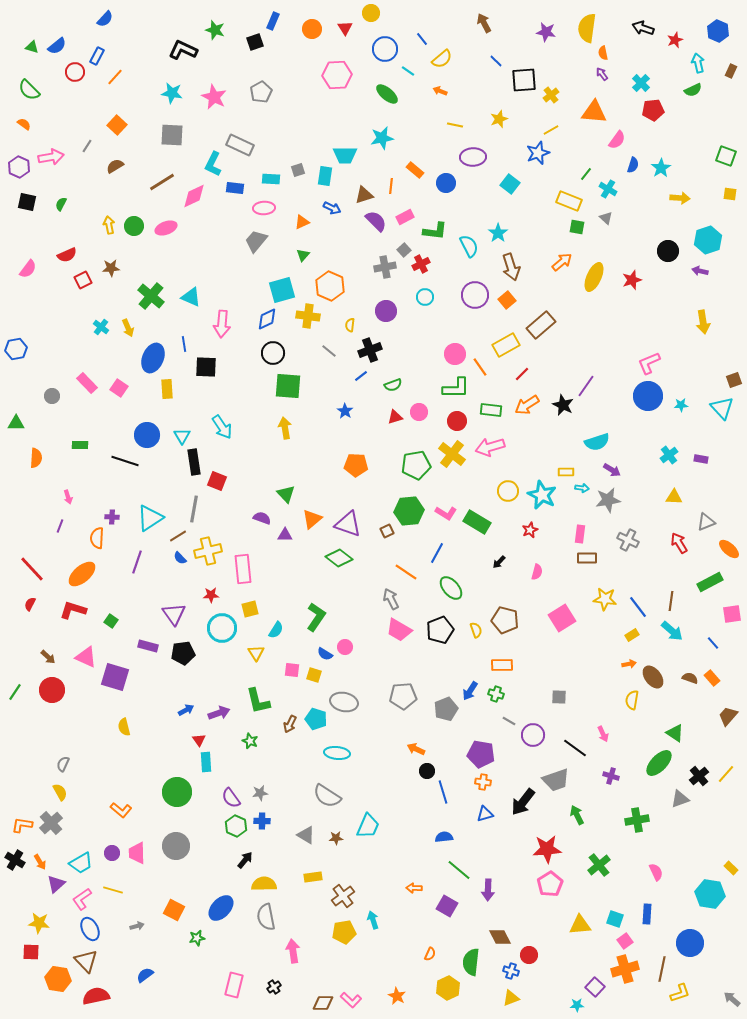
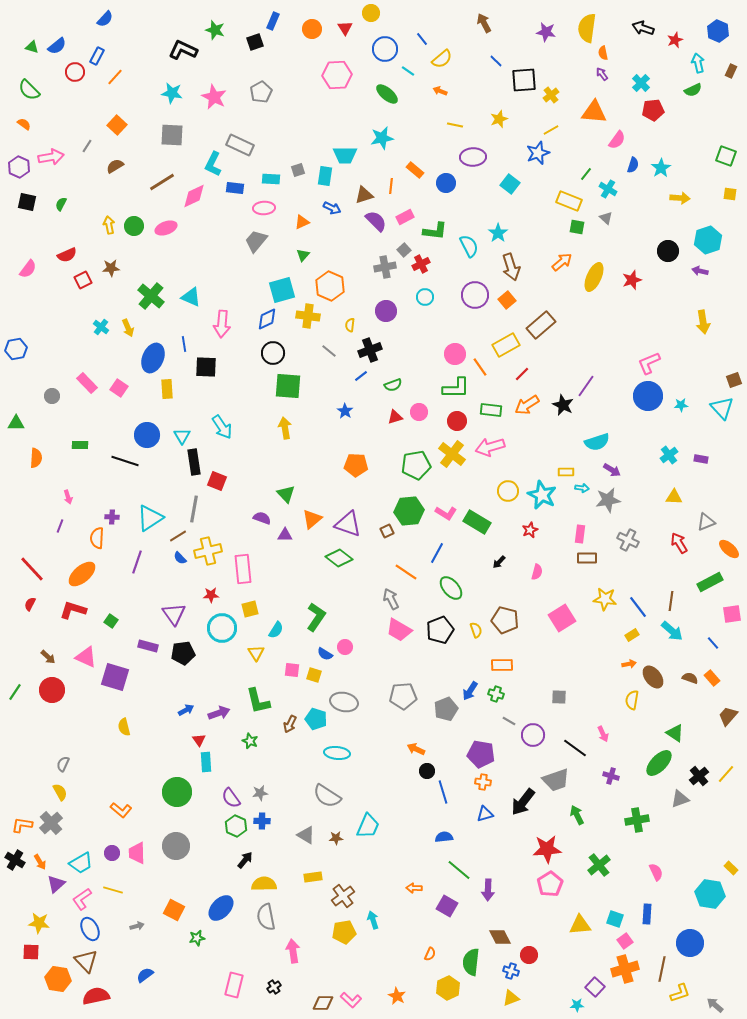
gray arrow at (732, 999): moved 17 px left, 6 px down
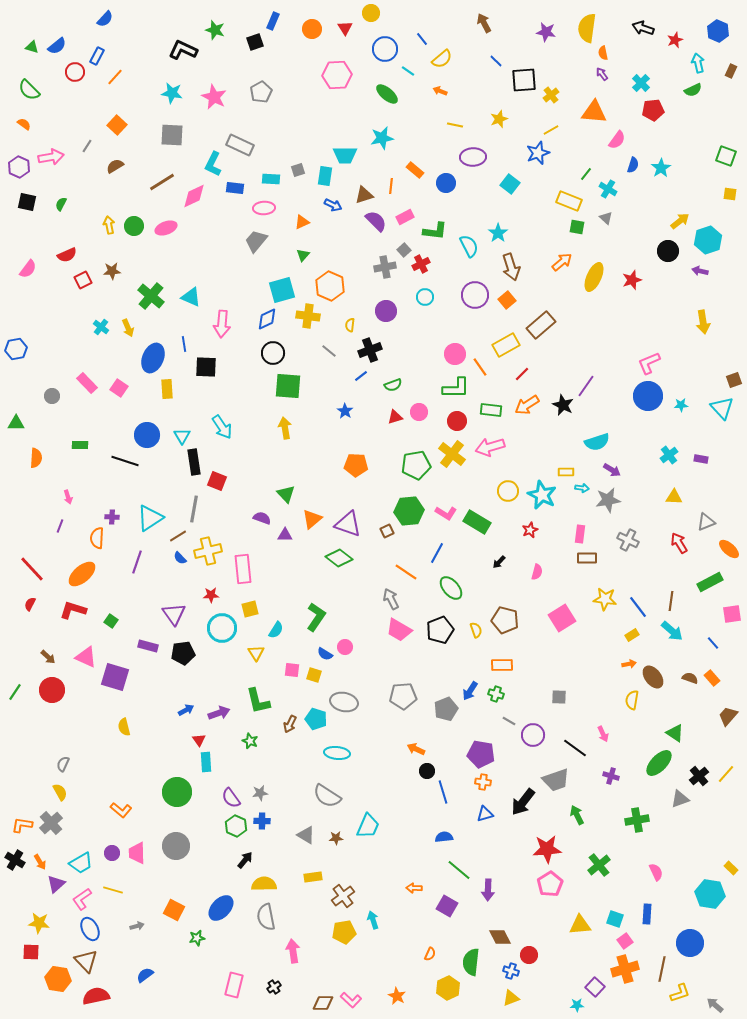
yellow arrow at (680, 198): moved 23 px down; rotated 42 degrees counterclockwise
blue arrow at (332, 208): moved 1 px right, 3 px up
brown star at (111, 268): moved 1 px right, 3 px down
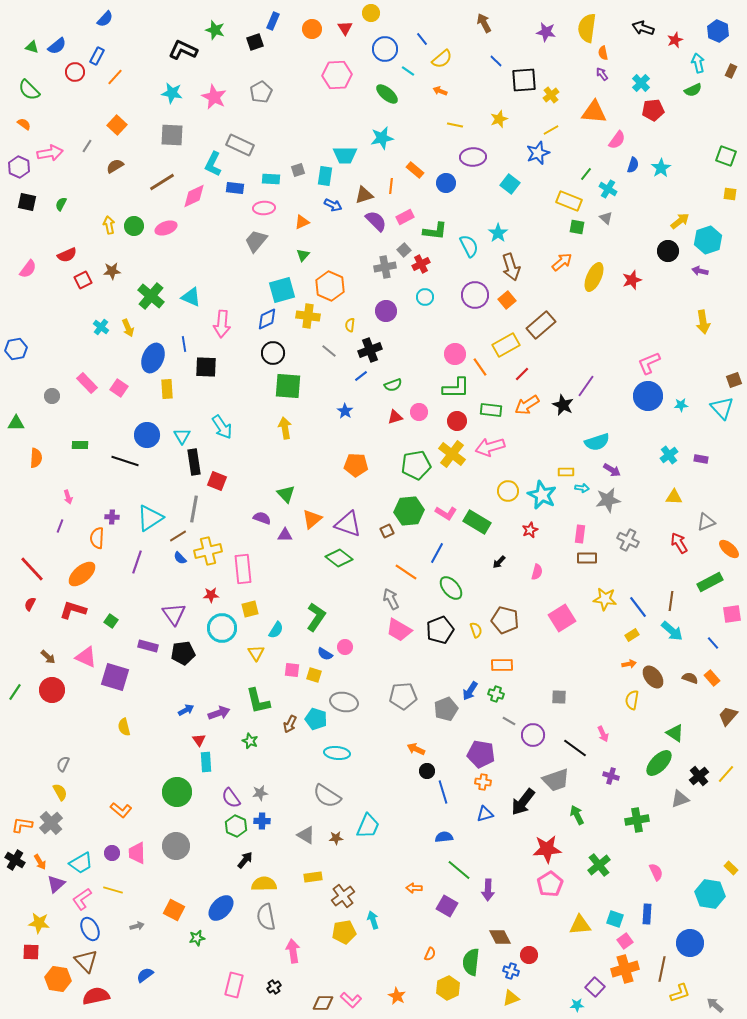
pink arrow at (51, 157): moved 1 px left, 4 px up
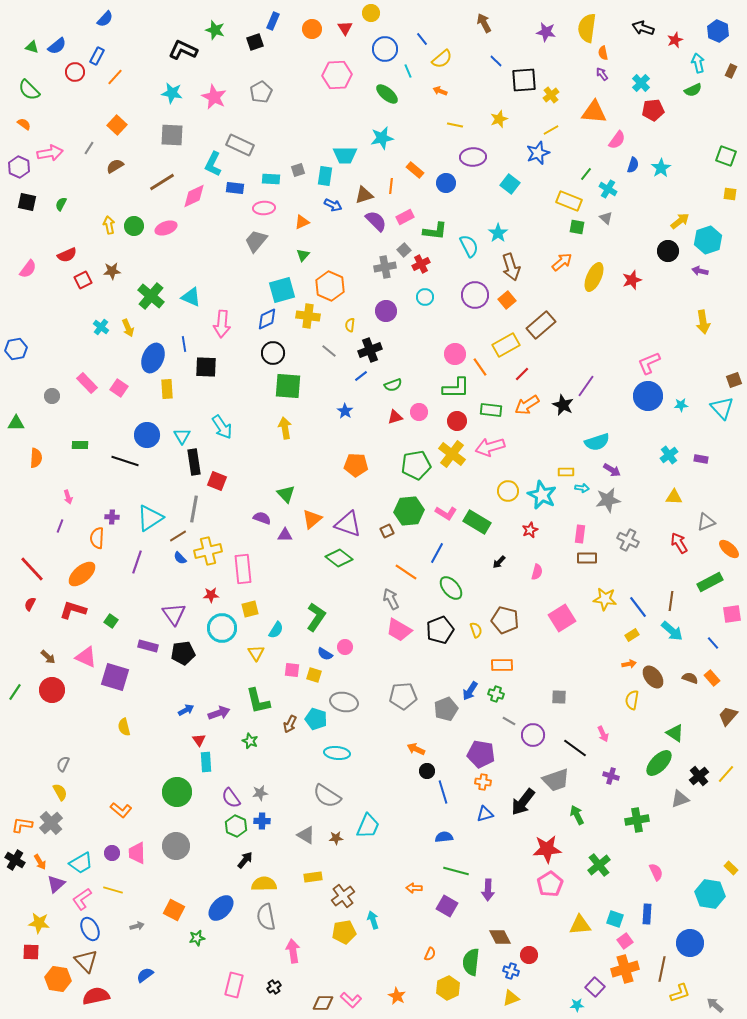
cyan line at (408, 71): rotated 32 degrees clockwise
gray line at (87, 146): moved 2 px right, 2 px down
green line at (459, 870): moved 3 px left, 1 px down; rotated 25 degrees counterclockwise
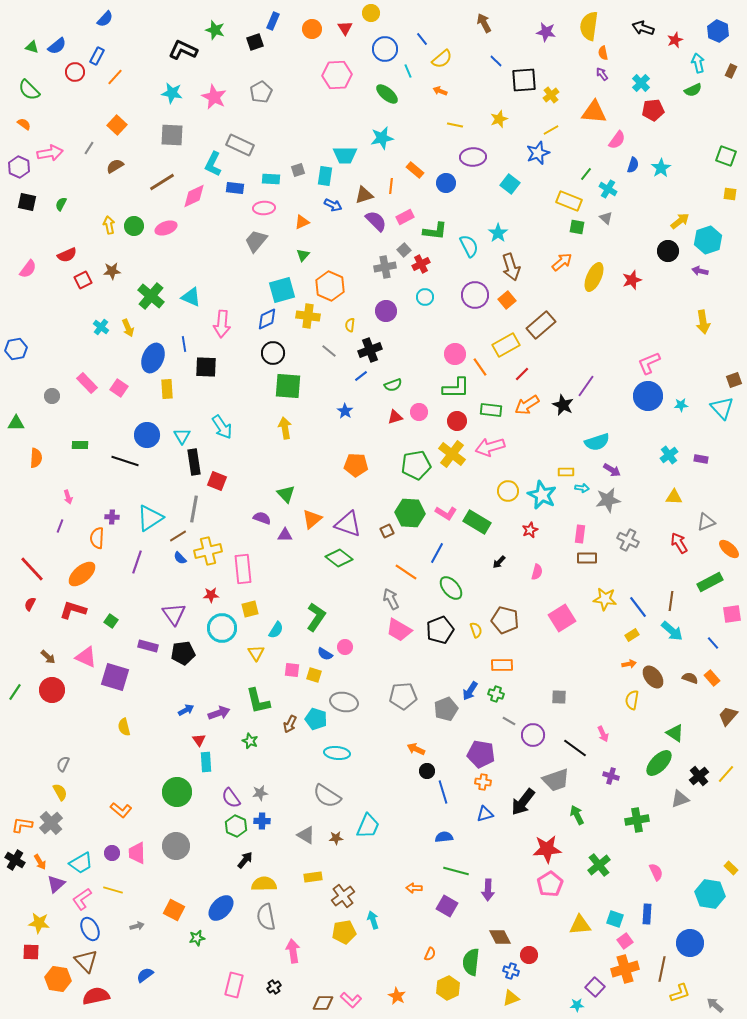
yellow semicircle at (587, 28): moved 2 px right, 2 px up
green hexagon at (409, 511): moved 1 px right, 2 px down; rotated 8 degrees clockwise
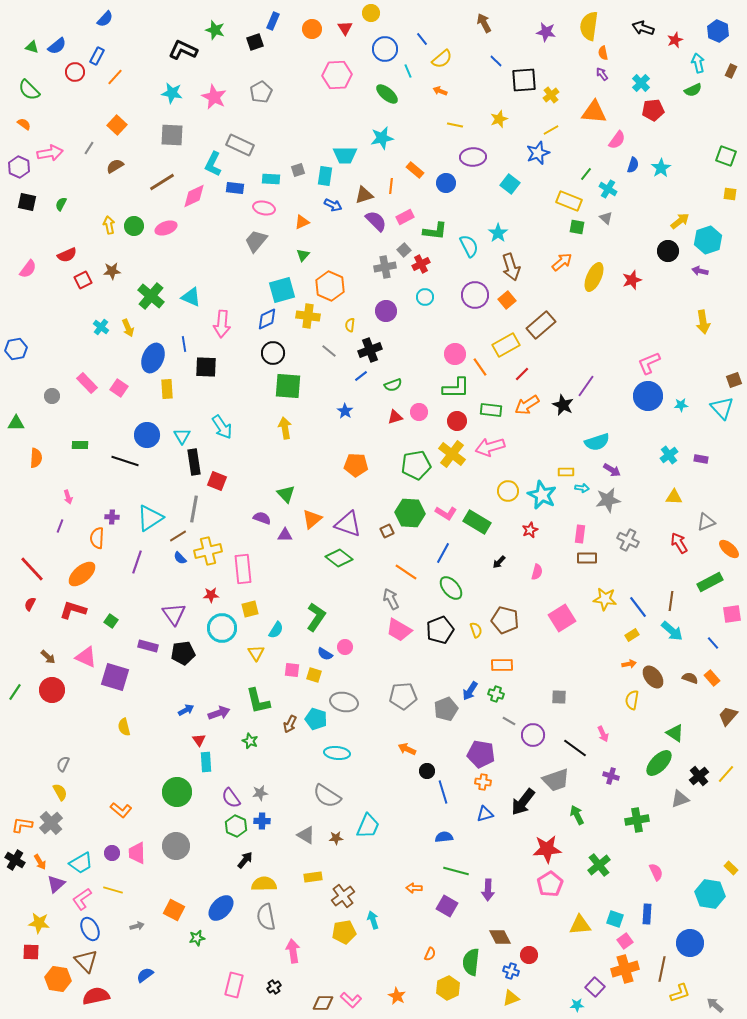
pink ellipse at (264, 208): rotated 15 degrees clockwise
blue line at (437, 553): moved 6 px right
orange arrow at (416, 749): moved 9 px left
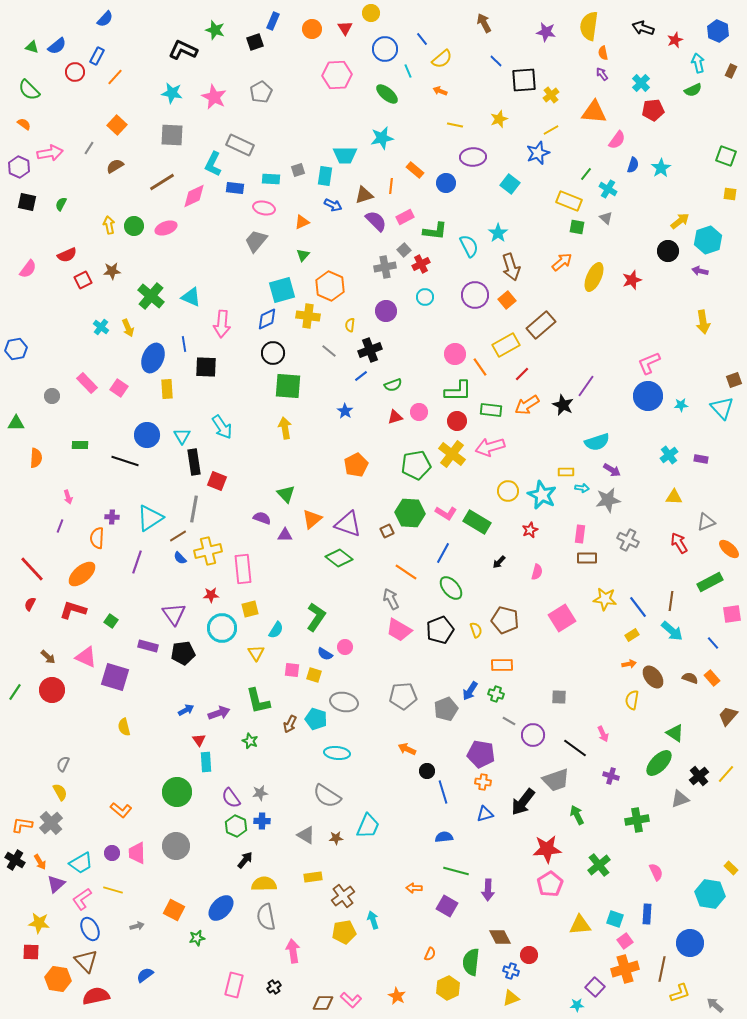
green L-shape at (456, 388): moved 2 px right, 3 px down
orange pentagon at (356, 465): rotated 30 degrees counterclockwise
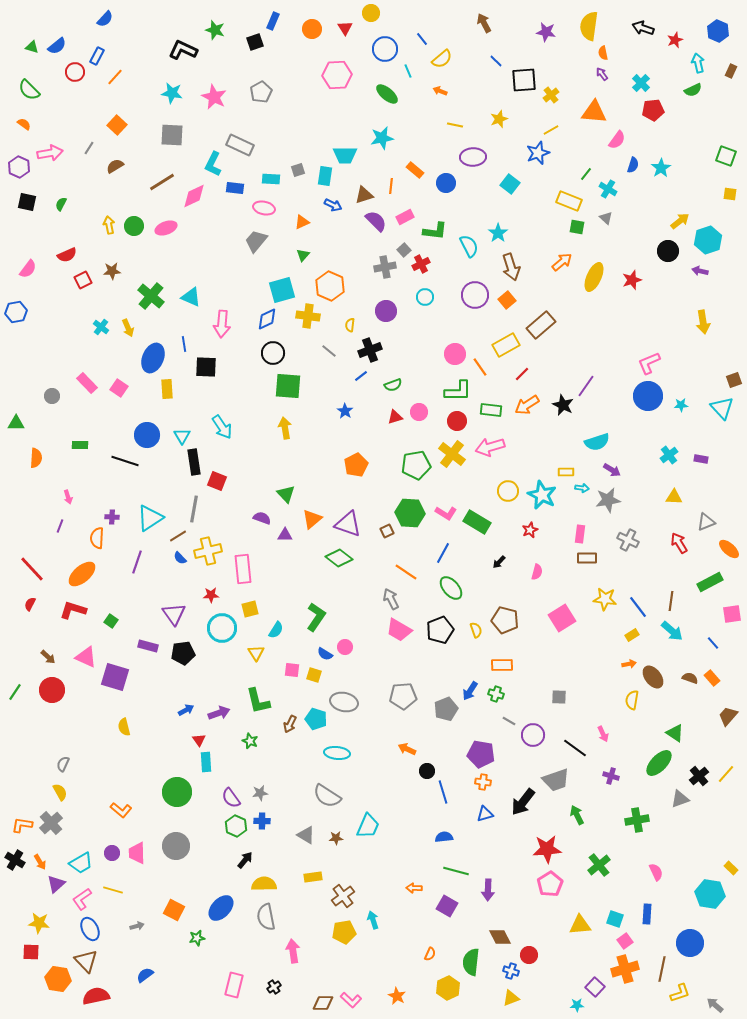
blue hexagon at (16, 349): moved 37 px up
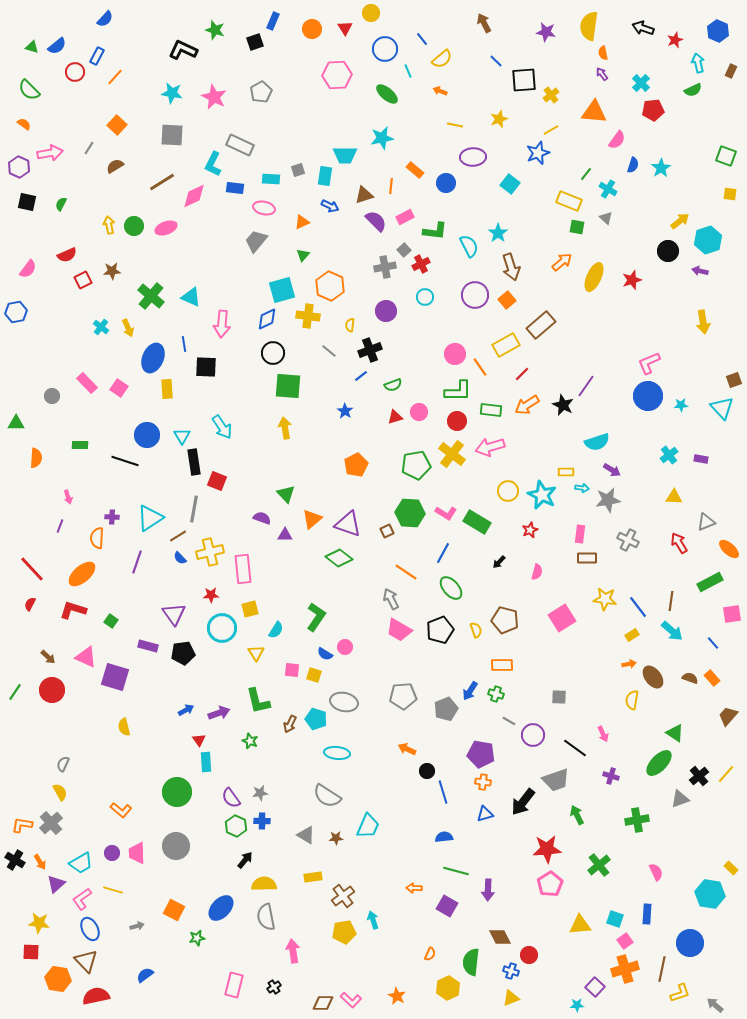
blue arrow at (333, 205): moved 3 px left, 1 px down
yellow cross at (208, 551): moved 2 px right, 1 px down
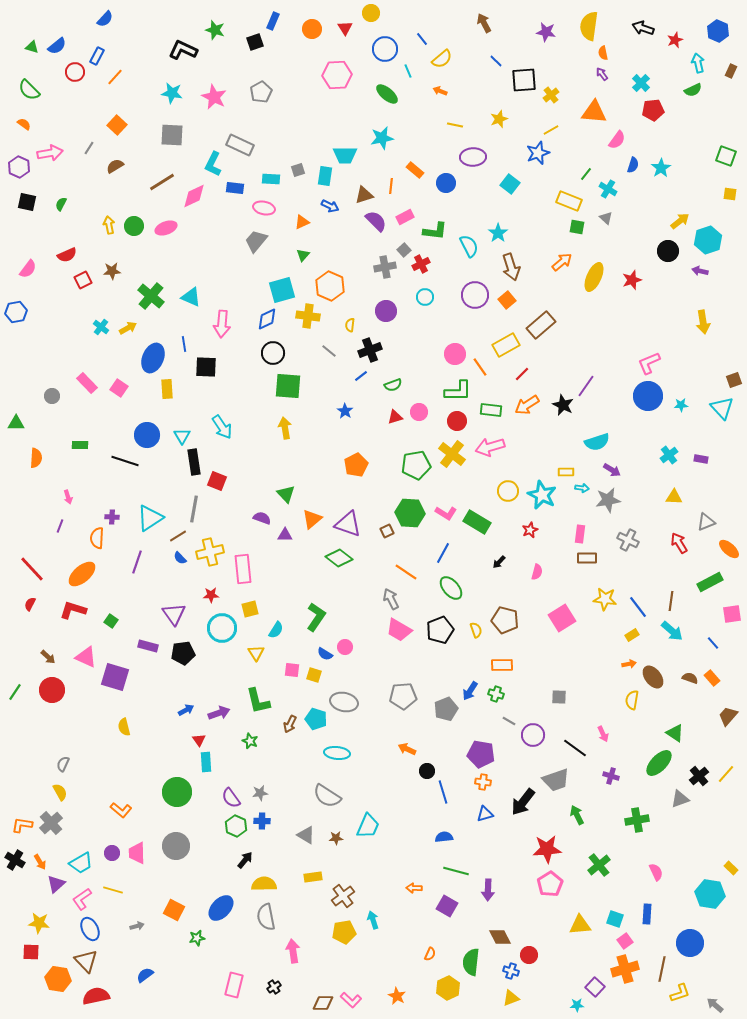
yellow arrow at (128, 328): rotated 96 degrees counterclockwise
